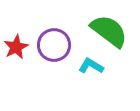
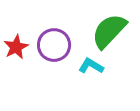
green semicircle: rotated 84 degrees counterclockwise
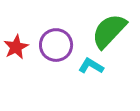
purple circle: moved 2 px right
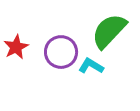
purple circle: moved 5 px right, 7 px down
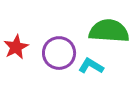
green semicircle: rotated 51 degrees clockwise
purple circle: moved 2 px left, 1 px down
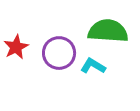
green semicircle: moved 1 px left
cyan L-shape: moved 2 px right
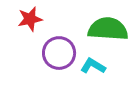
green semicircle: moved 2 px up
red star: moved 14 px right, 28 px up; rotated 15 degrees clockwise
